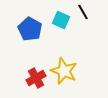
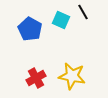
yellow star: moved 8 px right, 5 px down; rotated 12 degrees counterclockwise
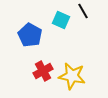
black line: moved 1 px up
blue pentagon: moved 6 px down
red cross: moved 7 px right, 7 px up
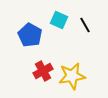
black line: moved 2 px right, 14 px down
cyan square: moved 2 px left
yellow star: rotated 20 degrees counterclockwise
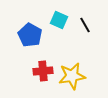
red cross: rotated 24 degrees clockwise
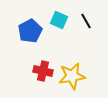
black line: moved 1 px right, 4 px up
blue pentagon: moved 4 px up; rotated 15 degrees clockwise
red cross: rotated 18 degrees clockwise
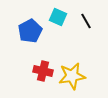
cyan square: moved 1 px left, 3 px up
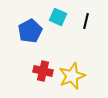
black line: rotated 42 degrees clockwise
yellow star: rotated 12 degrees counterclockwise
